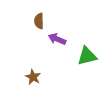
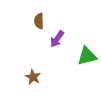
purple arrow: rotated 78 degrees counterclockwise
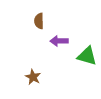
purple arrow: moved 2 px right, 2 px down; rotated 54 degrees clockwise
green triangle: rotated 30 degrees clockwise
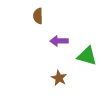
brown semicircle: moved 1 px left, 5 px up
brown star: moved 26 px right, 1 px down
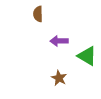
brown semicircle: moved 2 px up
green triangle: rotated 15 degrees clockwise
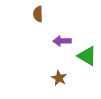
purple arrow: moved 3 px right
